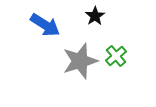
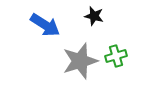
black star: moved 1 px left; rotated 24 degrees counterclockwise
green cross: rotated 25 degrees clockwise
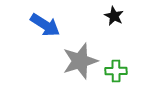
black star: moved 20 px right; rotated 12 degrees clockwise
green cross: moved 15 px down; rotated 15 degrees clockwise
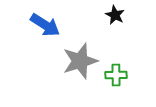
black star: moved 1 px right, 1 px up
green cross: moved 4 px down
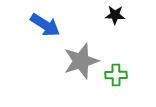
black star: rotated 24 degrees counterclockwise
gray star: moved 1 px right
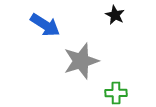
black star: rotated 24 degrees clockwise
green cross: moved 18 px down
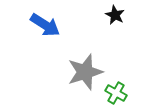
gray star: moved 4 px right, 11 px down
green cross: rotated 30 degrees clockwise
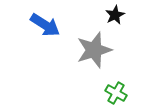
black star: rotated 18 degrees clockwise
gray star: moved 9 px right, 22 px up
